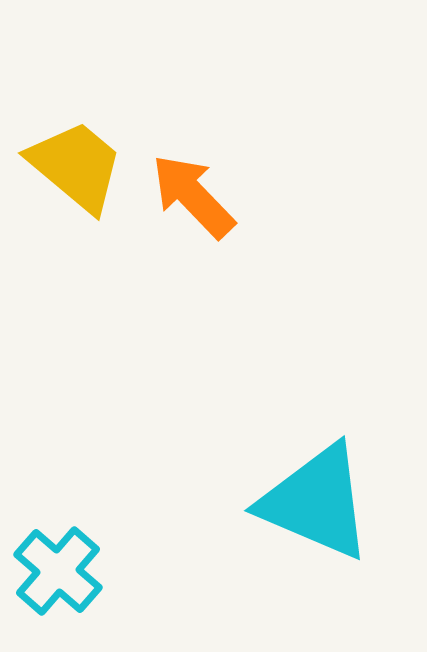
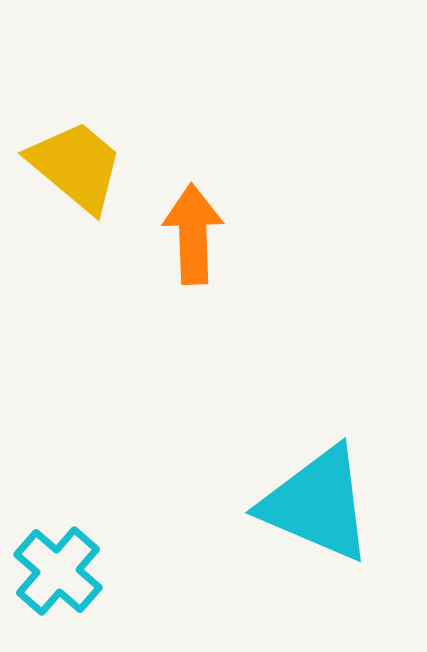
orange arrow: moved 38 px down; rotated 42 degrees clockwise
cyan triangle: moved 1 px right, 2 px down
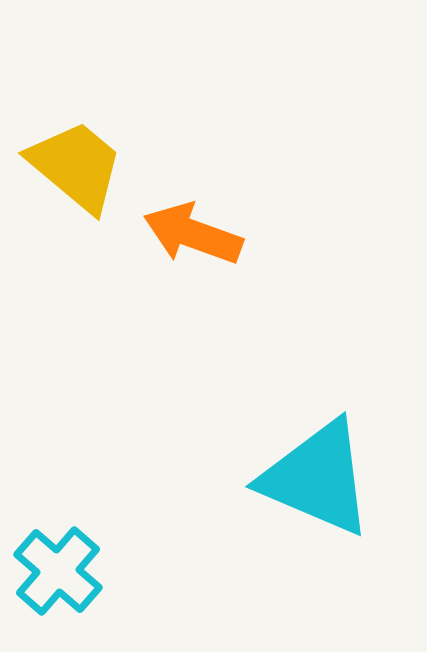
orange arrow: rotated 68 degrees counterclockwise
cyan triangle: moved 26 px up
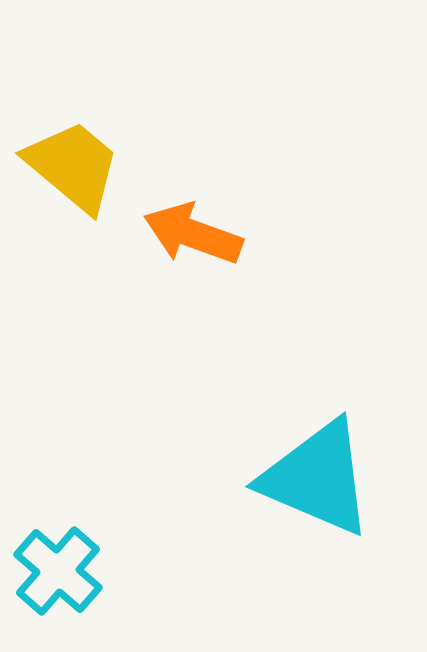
yellow trapezoid: moved 3 px left
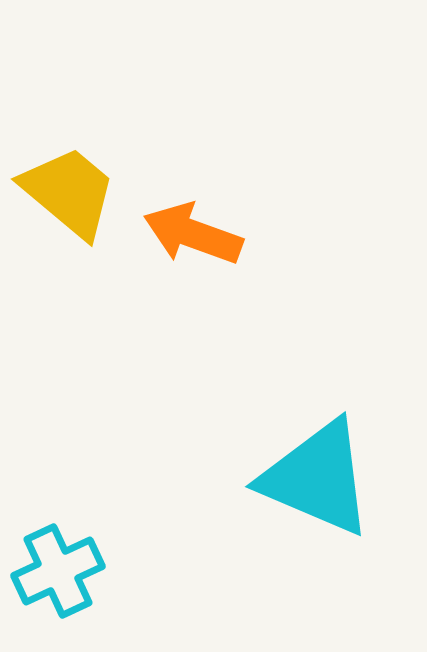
yellow trapezoid: moved 4 px left, 26 px down
cyan cross: rotated 24 degrees clockwise
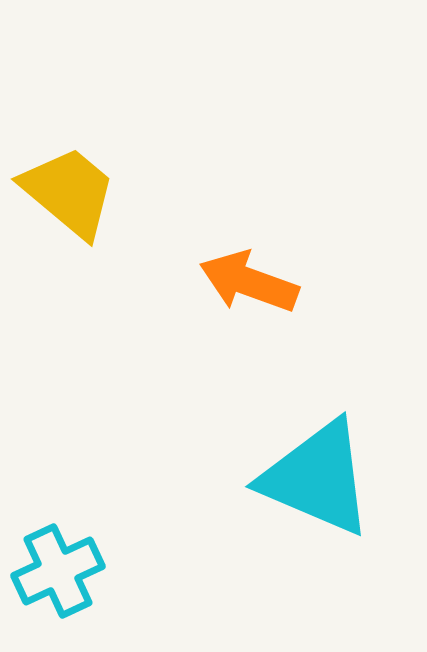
orange arrow: moved 56 px right, 48 px down
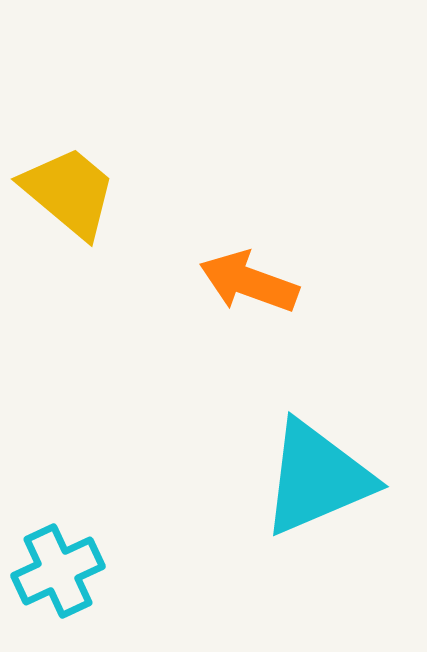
cyan triangle: rotated 46 degrees counterclockwise
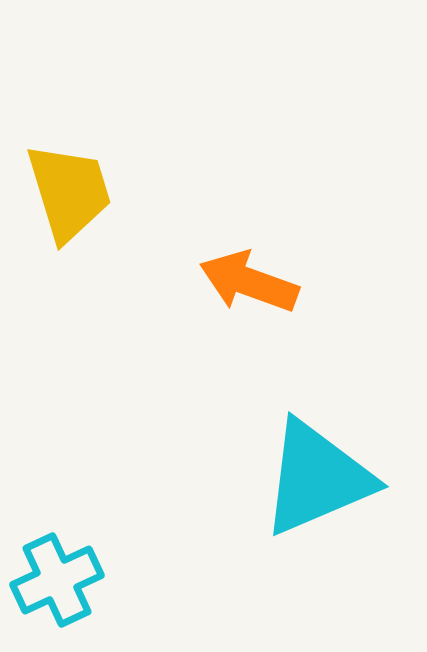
yellow trapezoid: rotated 33 degrees clockwise
cyan cross: moved 1 px left, 9 px down
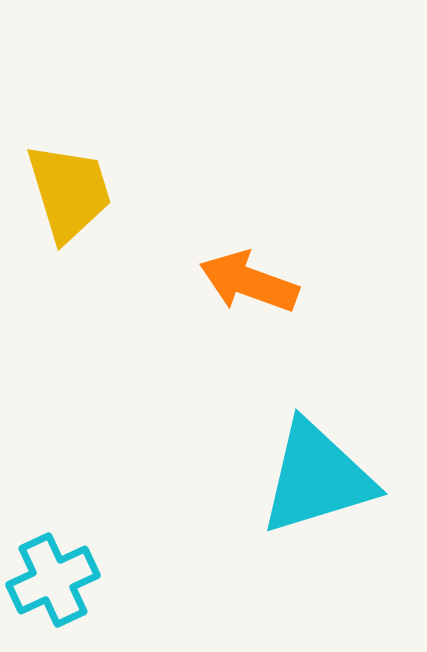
cyan triangle: rotated 6 degrees clockwise
cyan cross: moved 4 px left
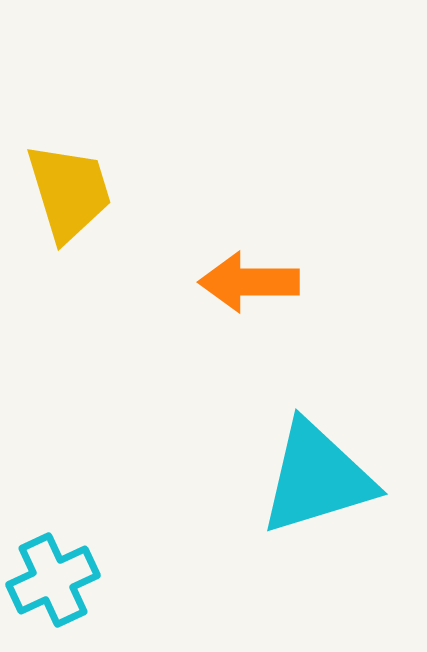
orange arrow: rotated 20 degrees counterclockwise
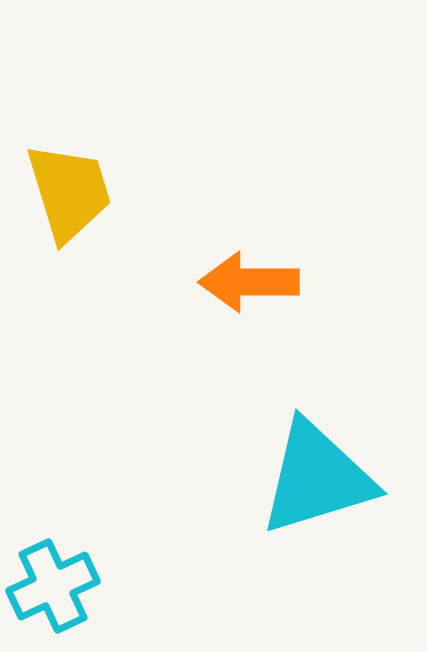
cyan cross: moved 6 px down
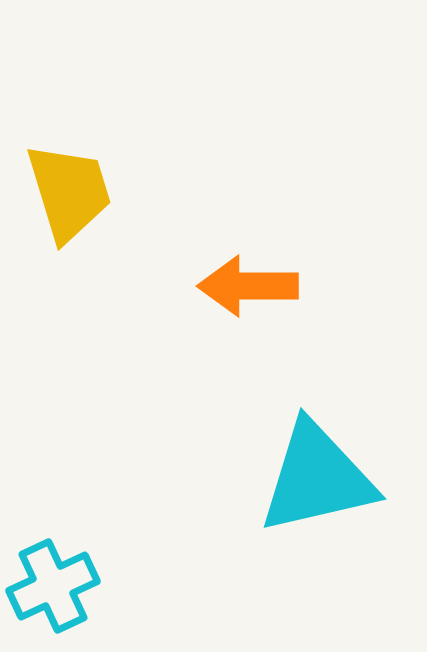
orange arrow: moved 1 px left, 4 px down
cyan triangle: rotated 4 degrees clockwise
